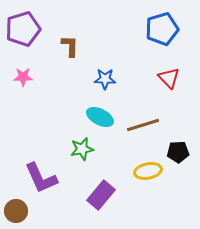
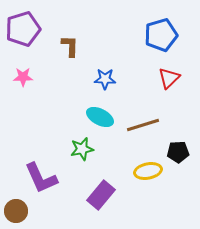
blue pentagon: moved 1 px left, 6 px down
red triangle: rotated 30 degrees clockwise
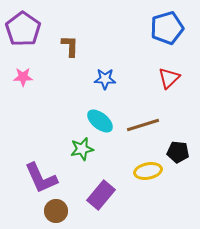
purple pentagon: rotated 20 degrees counterclockwise
blue pentagon: moved 6 px right, 7 px up
cyan ellipse: moved 4 px down; rotated 12 degrees clockwise
black pentagon: rotated 10 degrees clockwise
brown circle: moved 40 px right
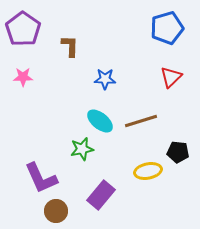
red triangle: moved 2 px right, 1 px up
brown line: moved 2 px left, 4 px up
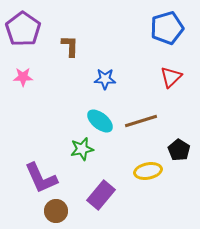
black pentagon: moved 1 px right, 2 px up; rotated 25 degrees clockwise
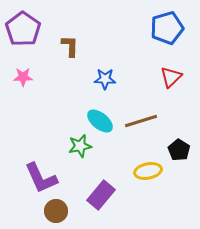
green star: moved 2 px left, 3 px up
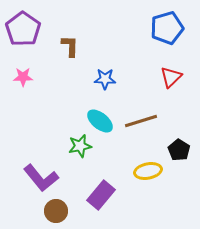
purple L-shape: rotated 15 degrees counterclockwise
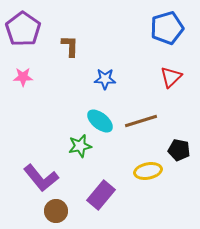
black pentagon: rotated 20 degrees counterclockwise
